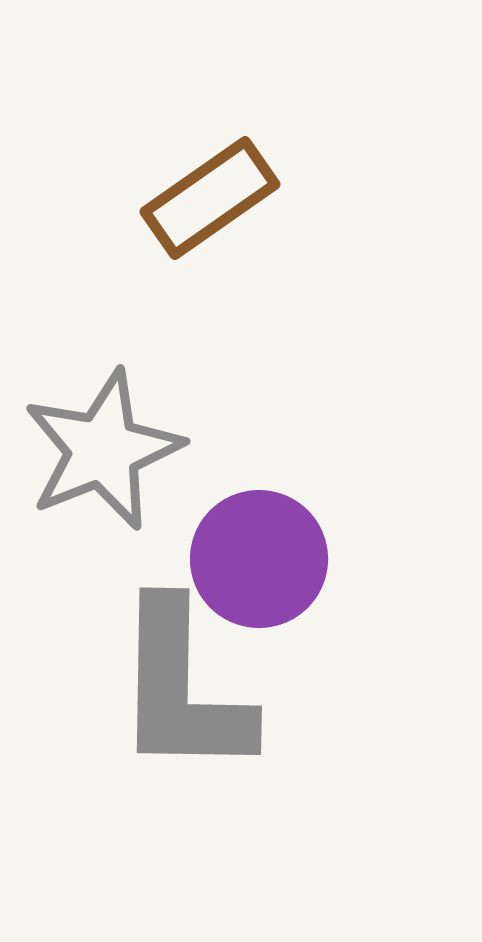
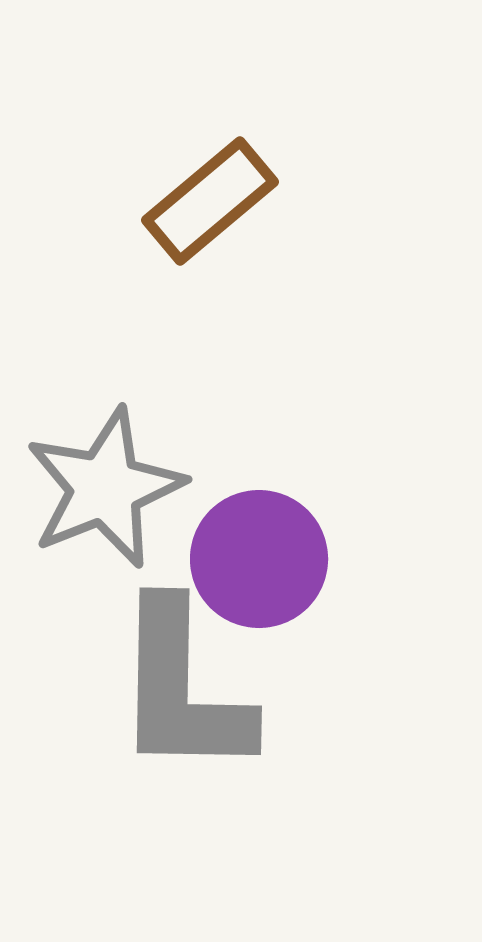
brown rectangle: moved 3 px down; rotated 5 degrees counterclockwise
gray star: moved 2 px right, 38 px down
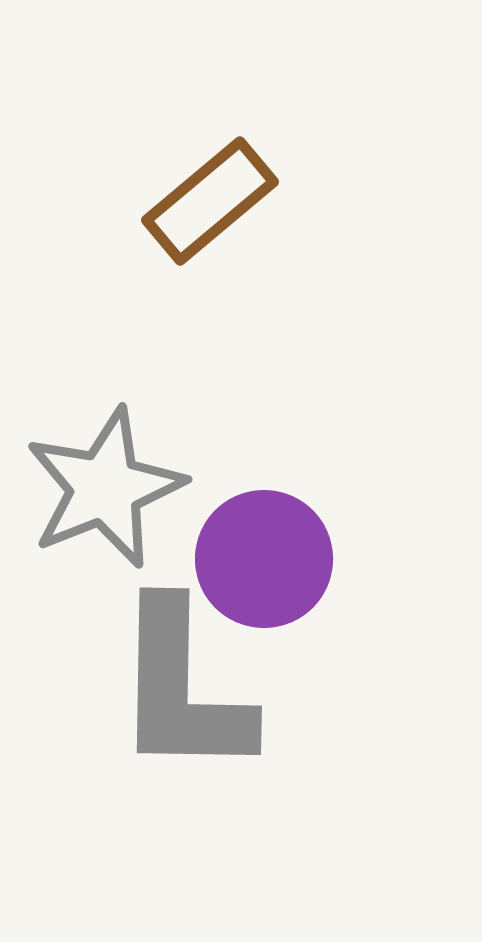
purple circle: moved 5 px right
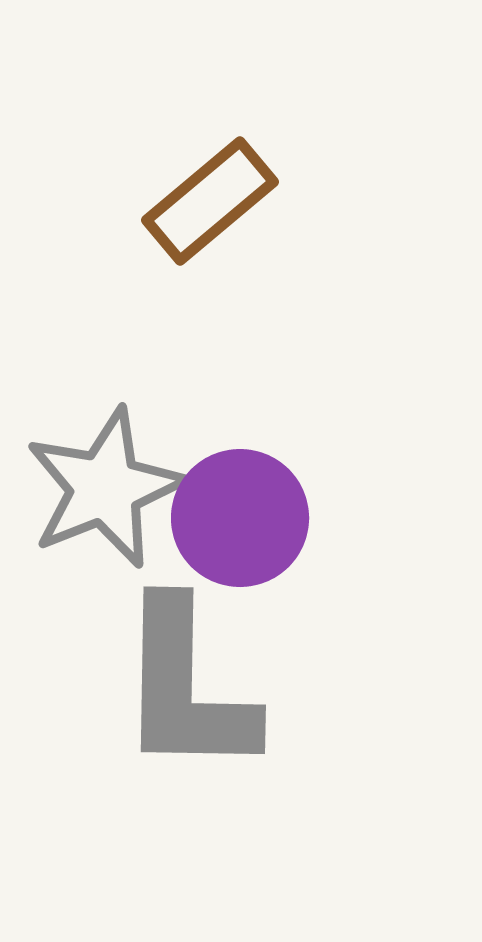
purple circle: moved 24 px left, 41 px up
gray L-shape: moved 4 px right, 1 px up
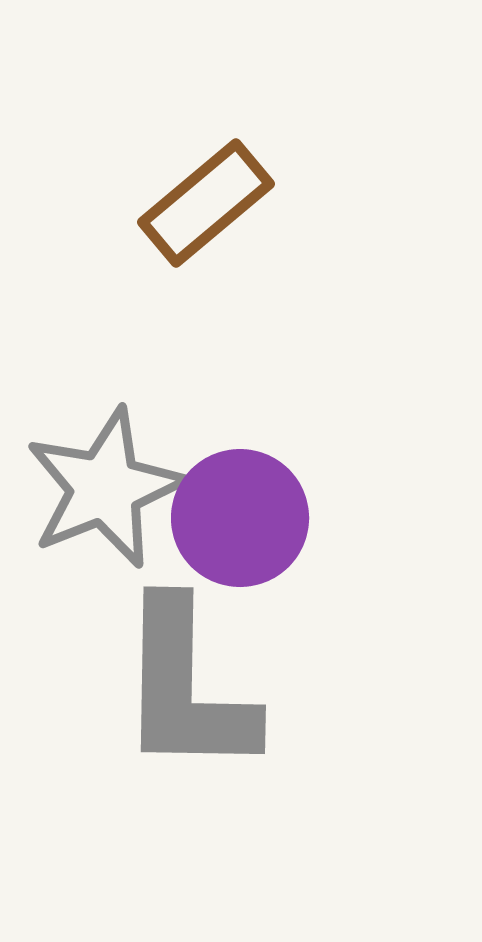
brown rectangle: moved 4 px left, 2 px down
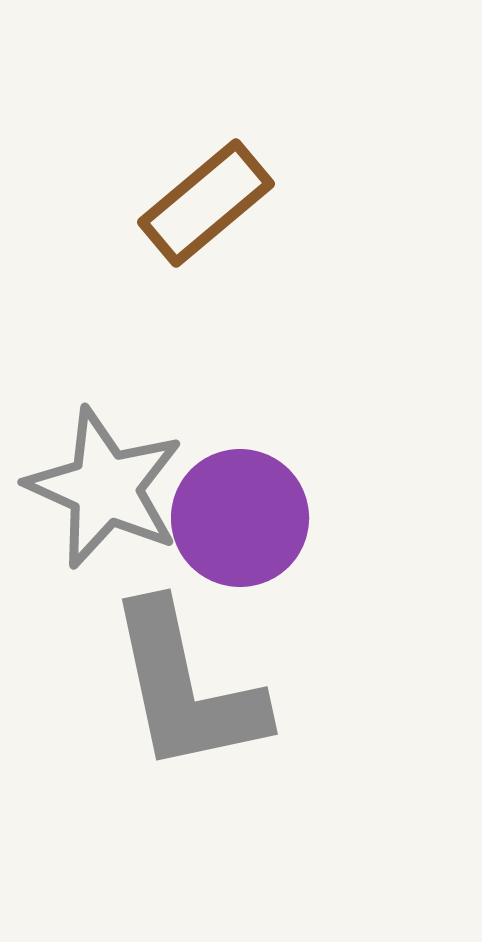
gray star: rotated 26 degrees counterclockwise
gray L-shape: rotated 13 degrees counterclockwise
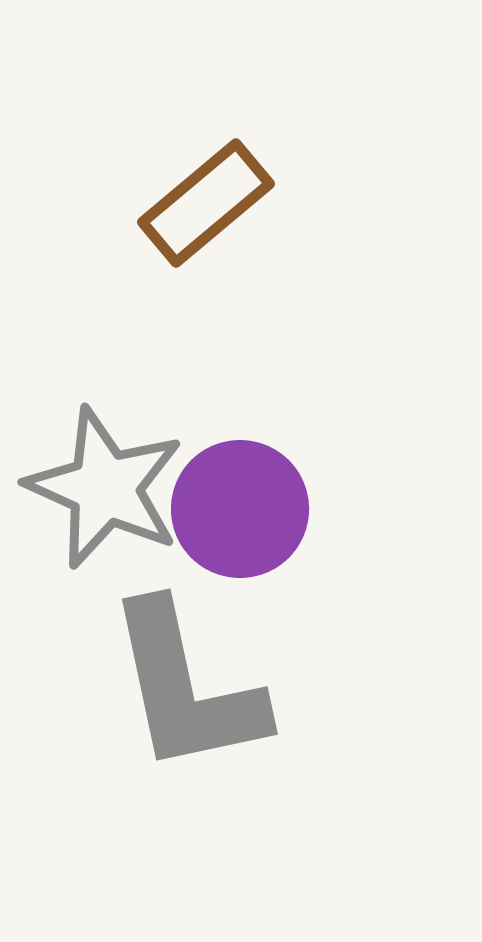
purple circle: moved 9 px up
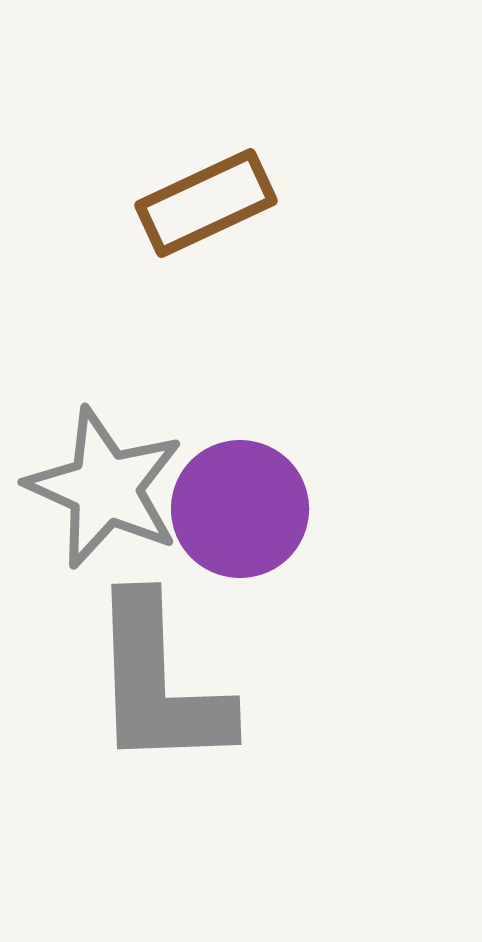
brown rectangle: rotated 15 degrees clockwise
gray L-shape: moved 27 px left, 5 px up; rotated 10 degrees clockwise
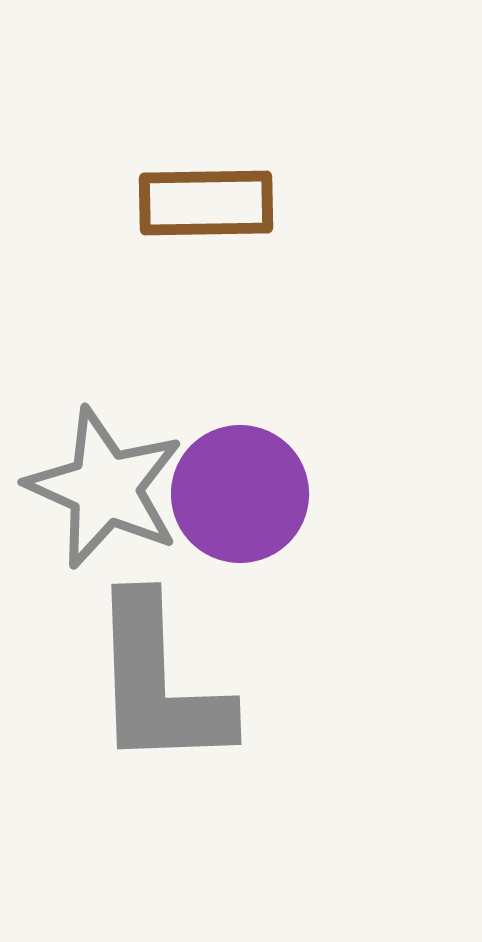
brown rectangle: rotated 24 degrees clockwise
purple circle: moved 15 px up
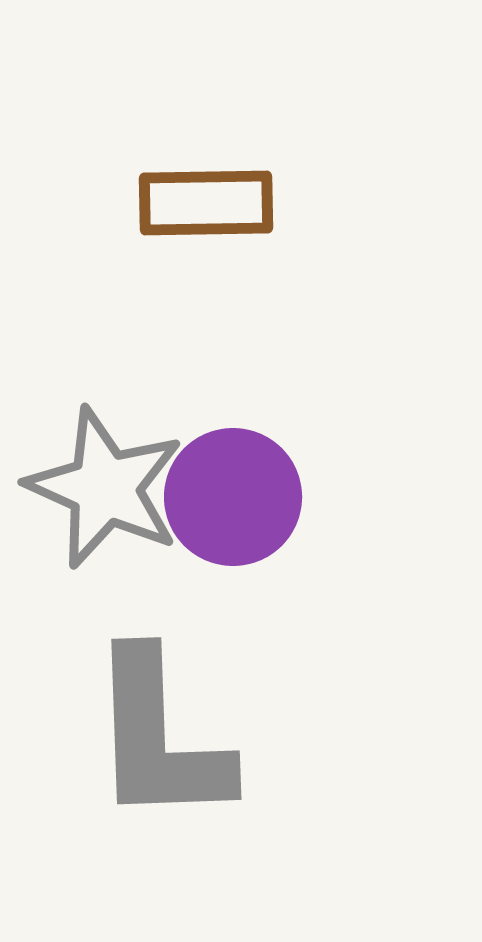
purple circle: moved 7 px left, 3 px down
gray L-shape: moved 55 px down
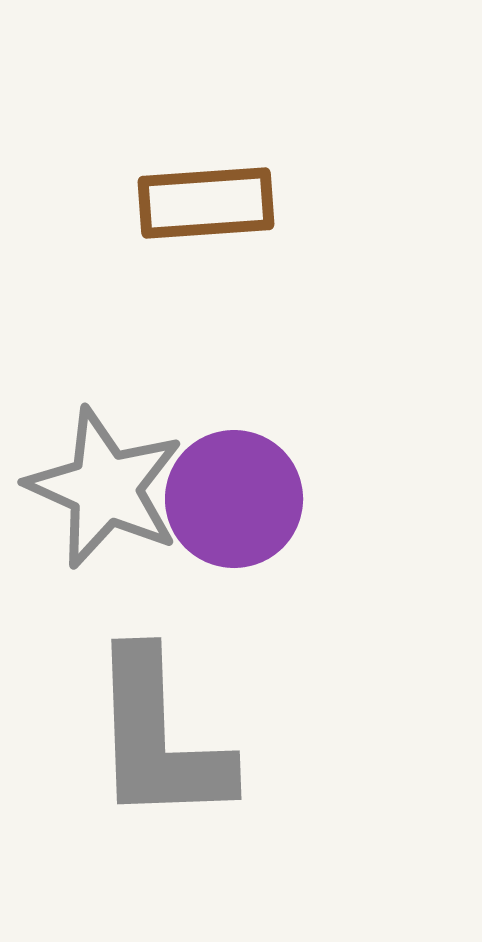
brown rectangle: rotated 3 degrees counterclockwise
purple circle: moved 1 px right, 2 px down
